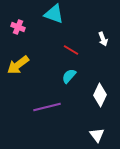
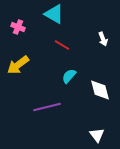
cyan triangle: rotated 10 degrees clockwise
red line: moved 9 px left, 5 px up
white diamond: moved 5 px up; rotated 40 degrees counterclockwise
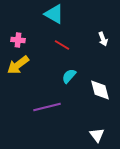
pink cross: moved 13 px down; rotated 16 degrees counterclockwise
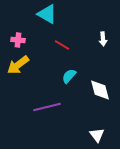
cyan triangle: moved 7 px left
white arrow: rotated 16 degrees clockwise
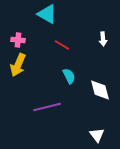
yellow arrow: rotated 30 degrees counterclockwise
cyan semicircle: rotated 112 degrees clockwise
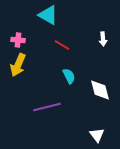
cyan triangle: moved 1 px right, 1 px down
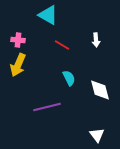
white arrow: moved 7 px left, 1 px down
cyan semicircle: moved 2 px down
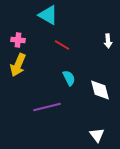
white arrow: moved 12 px right, 1 px down
